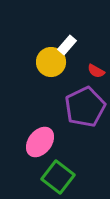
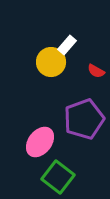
purple pentagon: moved 1 px left, 12 px down; rotated 6 degrees clockwise
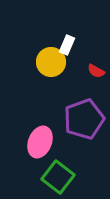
white rectangle: rotated 18 degrees counterclockwise
pink ellipse: rotated 16 degrees counterclockwise
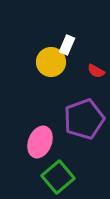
green square: rotated 12 degrees clockwise
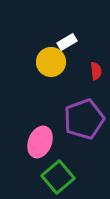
white rectangle: moved 3 px up; rotated 36 degrees clockwise
red semicircle: rotated 126 degrees counterclockwise
